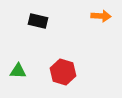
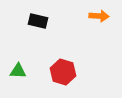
orange arrow: moved 2 px left
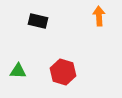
orange arrow: rotated 96 degrees counterclockwise
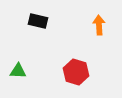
orange arrow: moved 9 px down
red hexagon: moved 13 px right
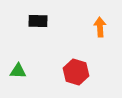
black rectangle: rotated 12 degrees counterclockwise
orange arrow: moved 1 px right, 2 px down
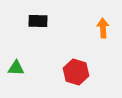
orange arrow: moved 3 px right, 1 px down
green triangle: moved 2 px left, 3 px up
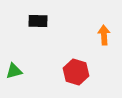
orange arrow: moved 1 px right, 7 px down
green triangle: moved 2 px left, 3 px down; rotated 18 degrees counterclockwise
